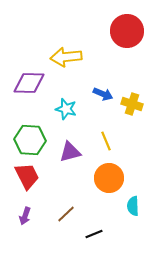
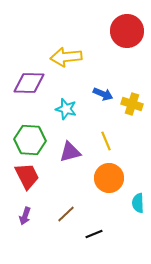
cyan semicircle: moved 5 px right, 3 px up
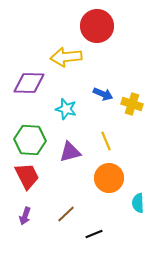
red circle: moved 30 px left, 5 px up
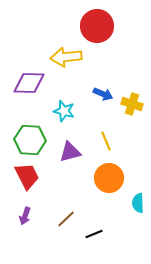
cyan star: moved 2 px left, 2 px down
brown line: moved 5 px down
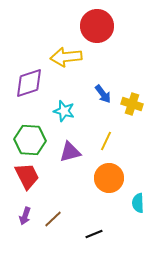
purple diamond: rotated 20 degrees counterclockwise
blue arrow: rotated 30 degrees clockwise
yellow line: rotated 48 degrees clockwise
brown line: moved 13 px left
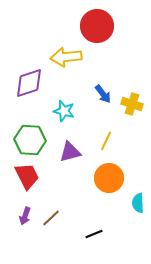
brown line: moved 2 px left, 1 px up
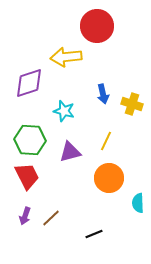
blue arrow: rotated 24 degrees clockwise
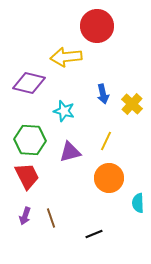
purple diamond: rotated 32 degrees clockwise
yellow cross: rotated 25 degrees clockwise
brown line: rotated 66 degrees counterclockwise
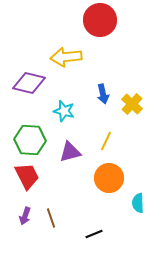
red circle: moved 3 px right, 6 px up
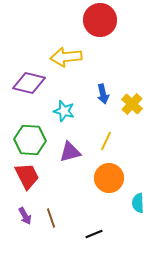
purple arrow: rotated 48 degrees counterclockwise
